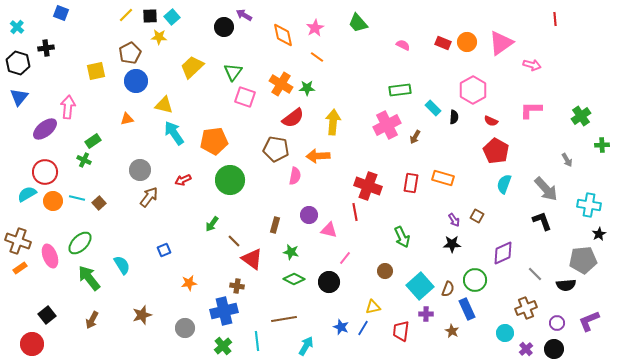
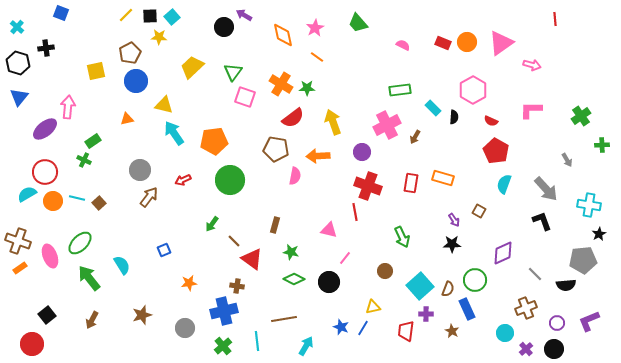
yellow arrow at (333, 122): rotated 25 degrees counterclockwise
purple circle at (309, 215): moved 53 px right, 63 px up
brown square at (477, 216): moved 2 px right, 5 px up
red trapezoid at (401, 331): moved 5 px right
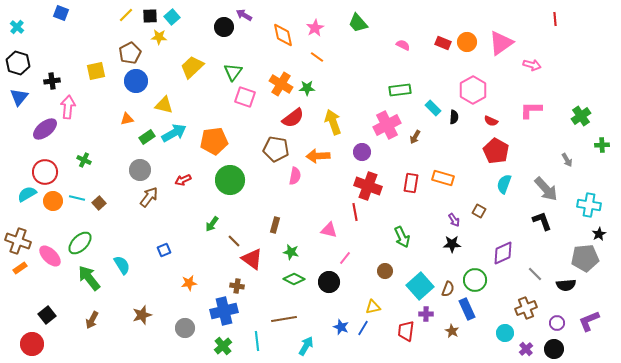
black cross at (46, 48): moved 6 px right, 33 px down
cyan arrow at (174, 133): rotated 95 degrees clockwise
green rectangle at (93, 141): moved 54 px right, 4 px up
pink ellipse at (50, 256): rotated 25 degrees counterclockwise
gray pentagon at (583, 260): moved 2 px right, 2 px up
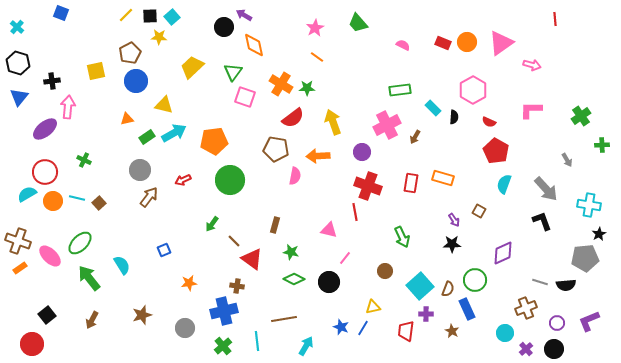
orange diamond at (283, 35): moved 29 px left, 10 px down
red semicircle at (491, 121): moved 2 px left, 1 px down
gray line at (535, 274): moved 5 px right, 8 px down; rotated 28 degrees counterclockwise
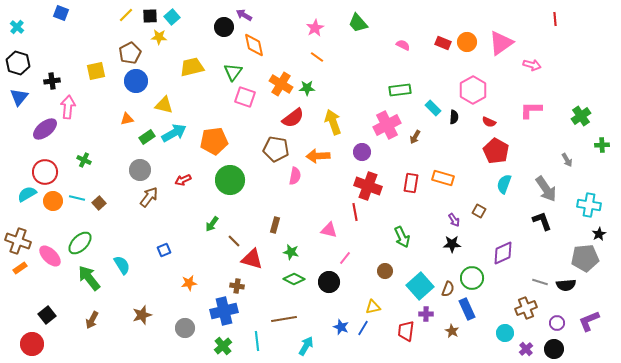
yellow trapezoid at (192, 67): rotated 30 degrees clockwise
gray arrow at (546, 189): rotated 8 degrees clockwise
red triangle at (252, 259): rotated 20 degrees counterclockwise
green circle at (475, 280): moved 3 px left, 2 px up
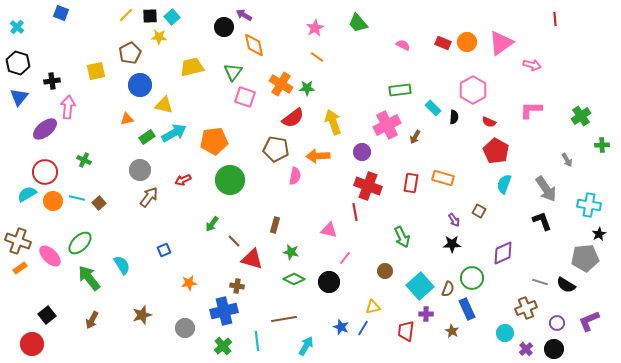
blue circle at (136, 81): moved 4 px right, 4 px down
black semicircle at (566, 285): rotated 36 degrees clockwise
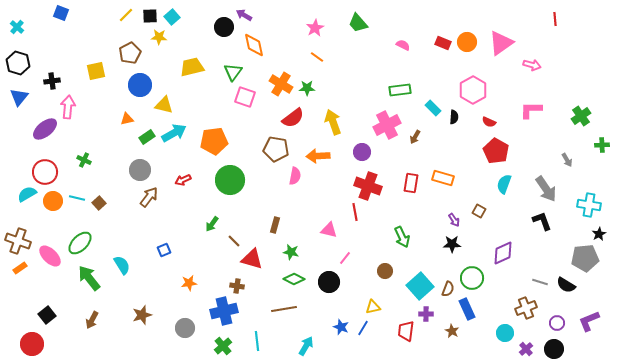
brown line at (284, 319): moved 10 px up
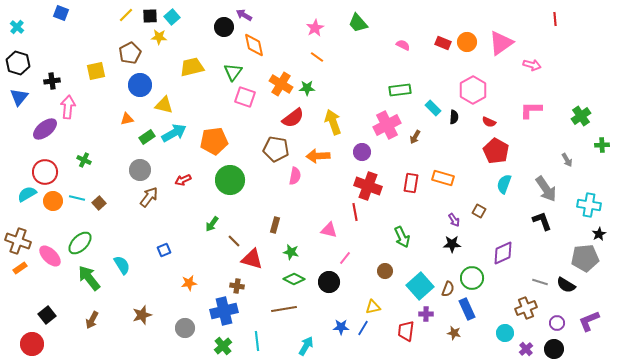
blue star at (341, 327): rotated 21 degrees counterclockwise
brown star at (452, 331): moved 2 px right, 2 px down; rotated 16 degrees counterclockwise
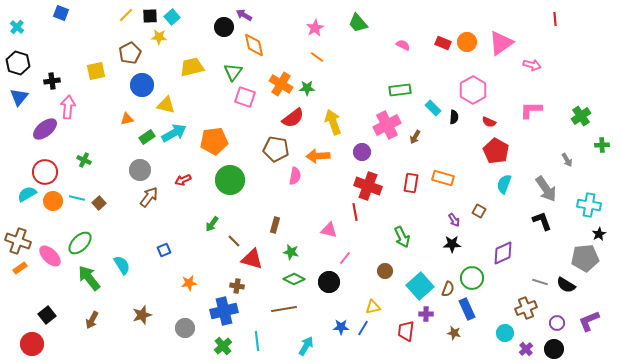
blue circle at (140, 85): moved 2 px right
yellow triangle at (164, 105): moved 2 px right
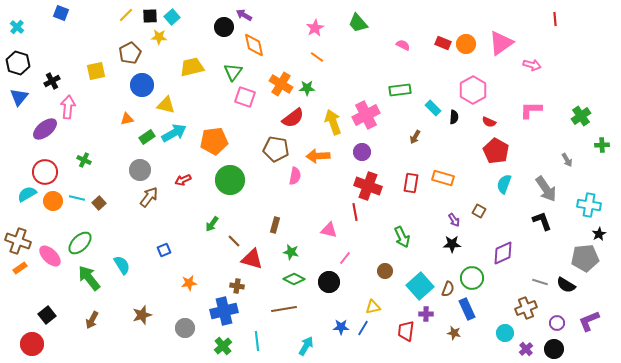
orange circle at (467, 42): moved 1 px left, 2 px down
black cross at (52, 81): rotated 21 degrees counterclockwise
pink cross at (387, 125): moved 21 px left, 10 px up
